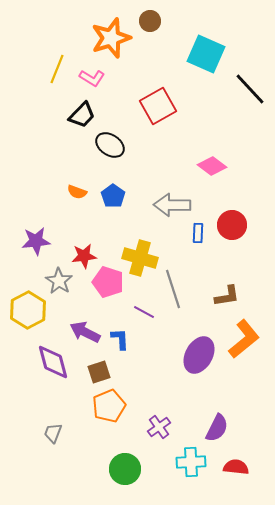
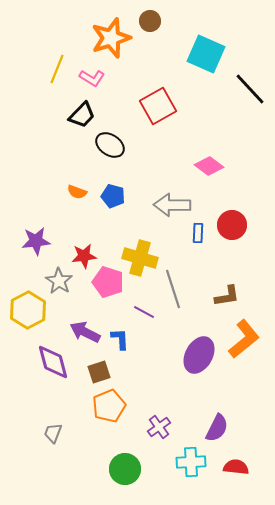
pink diamond: moved 3 px left
blue pentagon: rotated 20 degrees counterclockwise
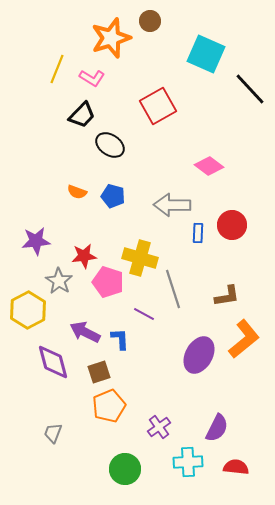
purple line: moved 2 px down
cyan cross: moved 3 px left
